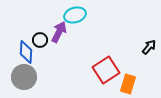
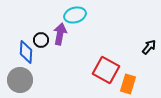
purple arrow: moved 1 px right, 2 px down; rotated 15 degrees counterclockwise
black circle: moved 1 px right
red square: rotated 28 degrees counterclockwise
gray circle: moved 4 px left, 3 px down
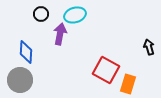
black circle: moved 26 px up
black arrow: rotated 56 degrees counterclockwise
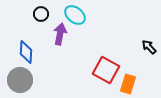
cyan ellipse: rotated 55 degrees clockwise
black arrow: rotated 28 degrees counterclockwise
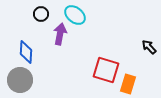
red square: rotated 12 degrees counterclockwise
